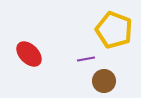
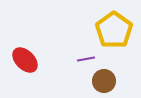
yellow pentagon: rotated 15 degrees clockwise
red ellipse: moved 4 px left, 6 px down
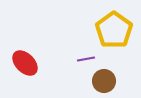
red ellipse: moved 3 px down
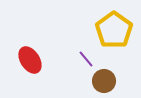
purple line: rotated 60 degrees clockwise
red ellipse: moved 5 px right, 3 px up; rotated 12 degrees clockwise
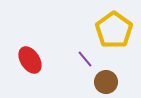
purple line: moved 1 px left
brown circle: moved 2 px right, 1 px down
